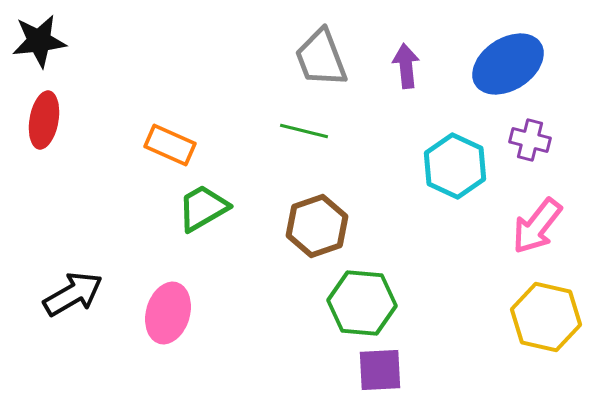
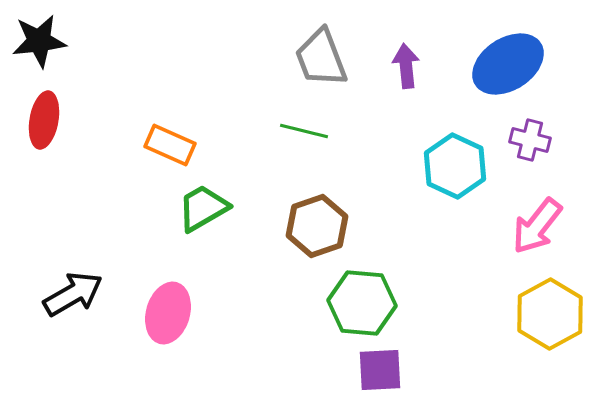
yellow hexagon: moved 4 px right, 3 px up; rotated 18 degrees clockwise
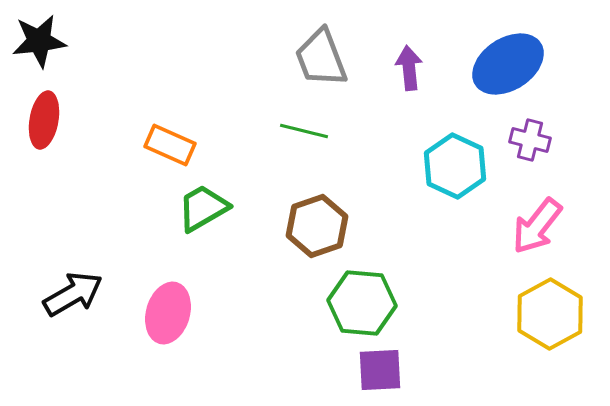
purple arrow: moved 3 px right, 2 px down
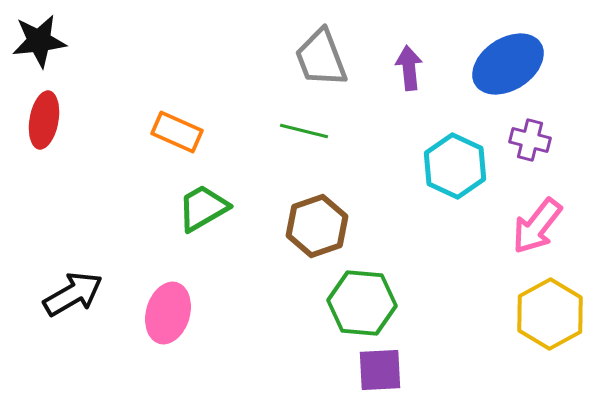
orange rectangle: moved 7 px right, 13 px up
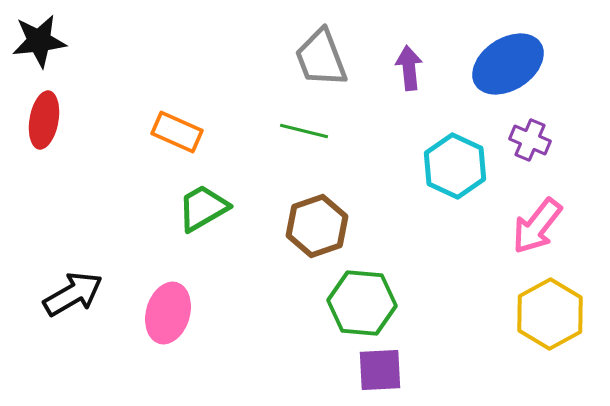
purple cross: rotated 9 degrees clockwise
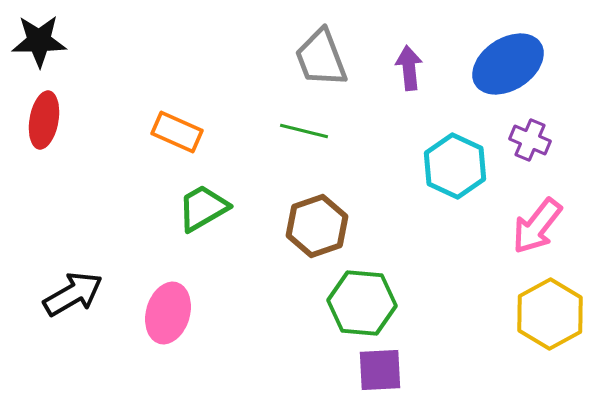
black star: rotated 6 degrees clockwise
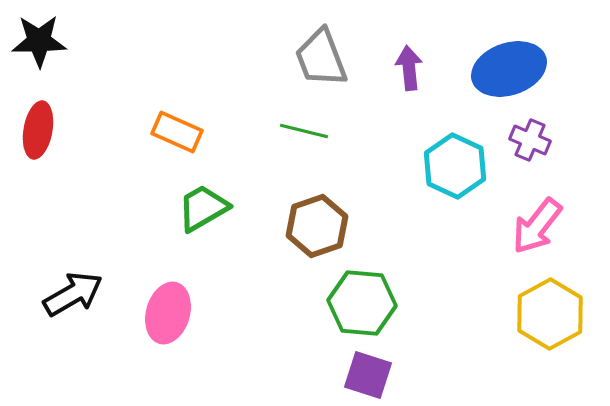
blue ellipse: moved 1 px right, 5 px down; rotated 14 degrees clockwise
red ellipse: moved 6 px left, 10 px down
purple square: moved 12 px left, 5 px down; rotated 21 degrees clockwise
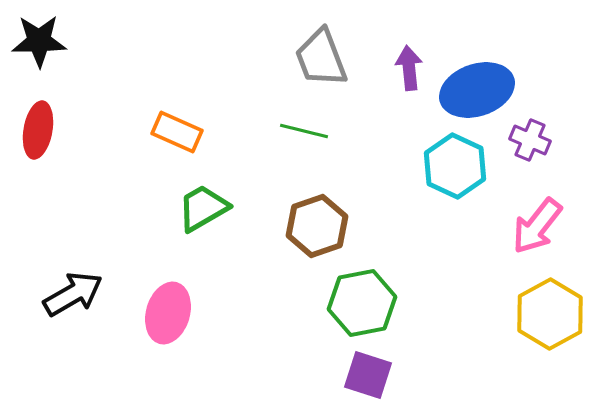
blue ellipse: moved 32 px left, 21 px down
green hexagon: rotated 16 degrees counterclockwise
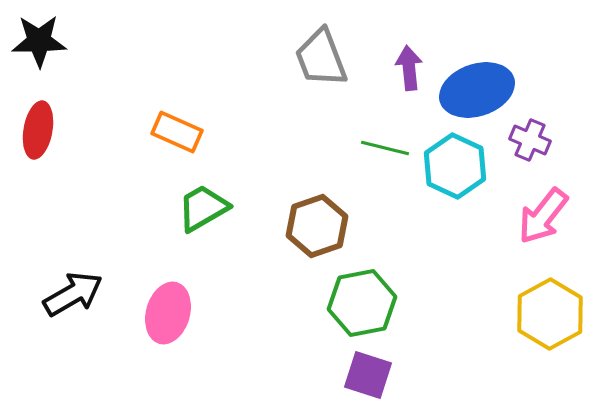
green line: moved 81 px right, 17 px down
pink arrow: moved 6 px right, 10 px up
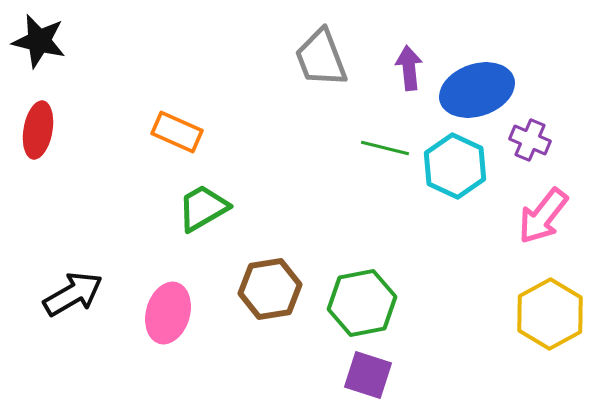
black star: rotated 14 degrees clockwise
brown hexagon: moved 47 px left, 63 px down; rotated 10 degrees clockwise
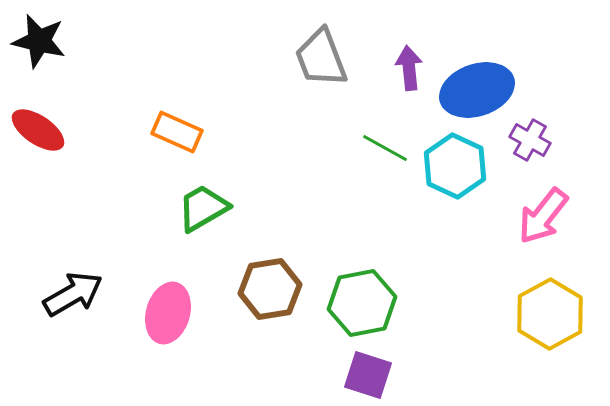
red ellipse: rotated 66 degrees counterclockwise
purple cross: rotated 6 degrees clockwise
green line: rotated 15 degrees clockwise
